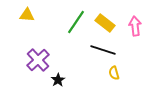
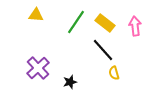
yellow triangle: moved 9 px right
black line: rotated 30 degrees clockwise
purple cross: moved 8 px down
black star: moved 12 px right, 2 px down; rotated 16 degrees clockwise
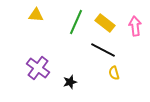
green line: rotated 10 degrees counterclockwise
black line: rotated 20 degrees counterclockwise
purple cross: rotated 10 degrees counterclockwise
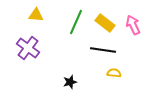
pink arrow: moved 2 px left, 1 px up; rotated 18 degrees counterclockwise
black line: rotated 20 degrees counterclockwise
purple cross: moved 10 px left, 20 px up
yellow semicircle: rotated 112 degrees clockwise
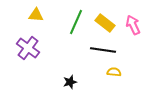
yellow semicircle: moved 1 px up
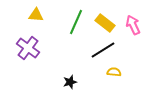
black line: rotated 40 degrees counterclockwise
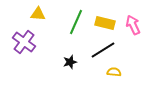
yellow triangle: moved 2 px right, 1 px up
yellow rectangle: rotated 24 degrees counterclockwise
purple cross: moved 4 px left, 6 px up
black star: moved 20 px up
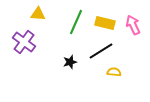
black line: moved 2 px left, 1 px down
